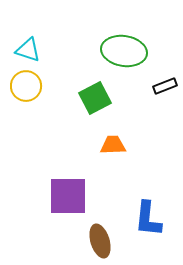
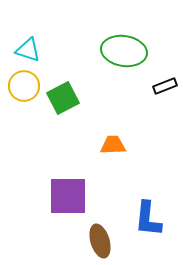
yellow circle: moved 2 px left
green square: moved 32 px left
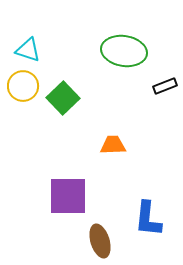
yellow circle: moved 1 px left
green square: rotated 16 degrees counterclockwise
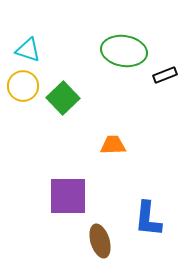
black rectangle: moved 11 px up
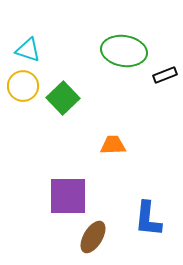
brown ellipse: moved 7 px left, 4 px up; rotated 48 degrees clockwise
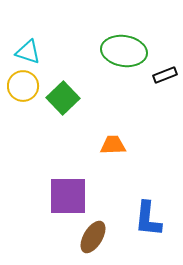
cyan triangle: moved 2 px down
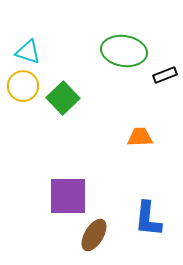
orange trapezoid: moved 27 px right, 8 px up
brown ellipse: moved 1 px right, 2 px up
